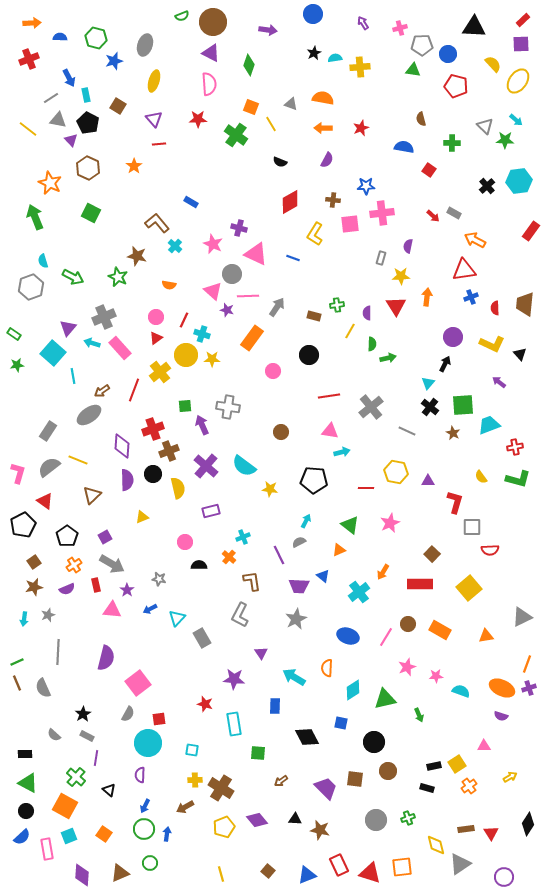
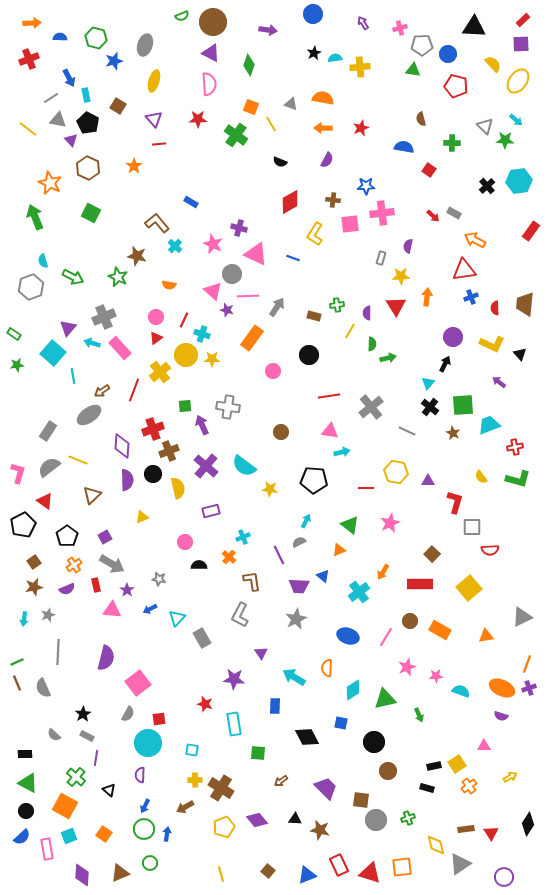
brown circle at (408, 624): moved 2 px right, 3 px up
brown square at (355, 779): moved 6 px right, 21 px down
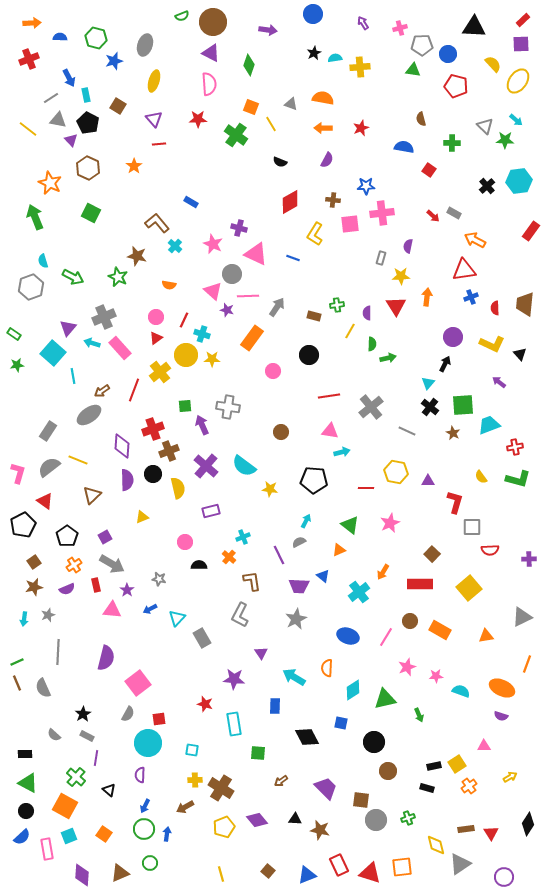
purple cross at (529, 688): moved 129 px up; rotated 16 degrees clockwise
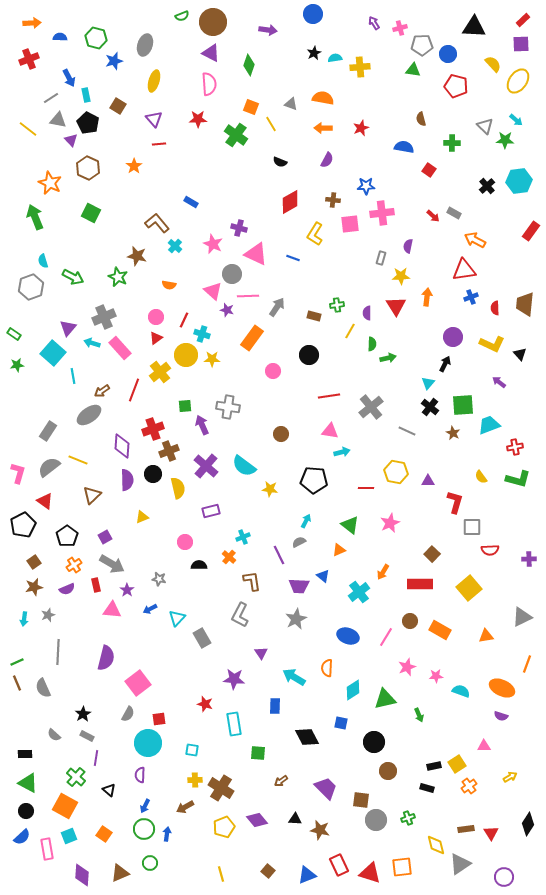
purple arrow at (363, 23): moved 11 px right
brown circle at (281, 432): moved 2 px down
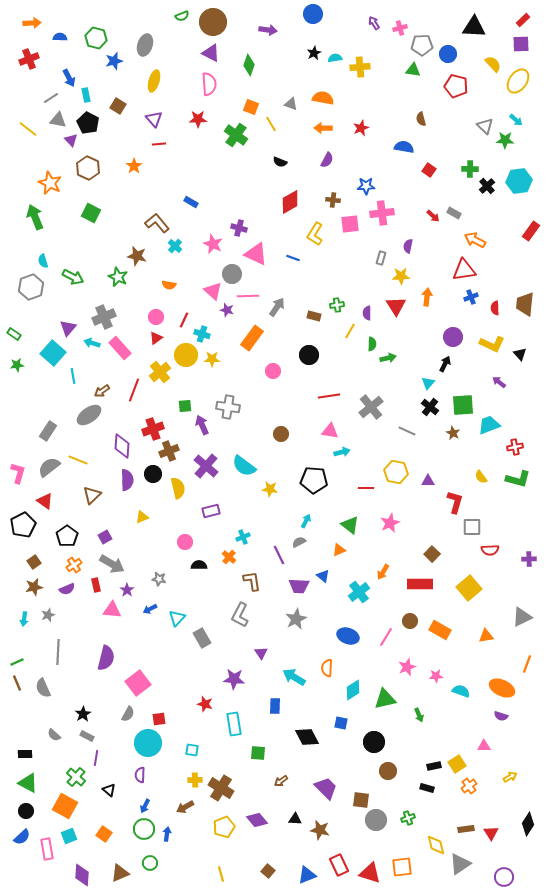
green cross at (452, 143): moved 18 px right, 26 px down
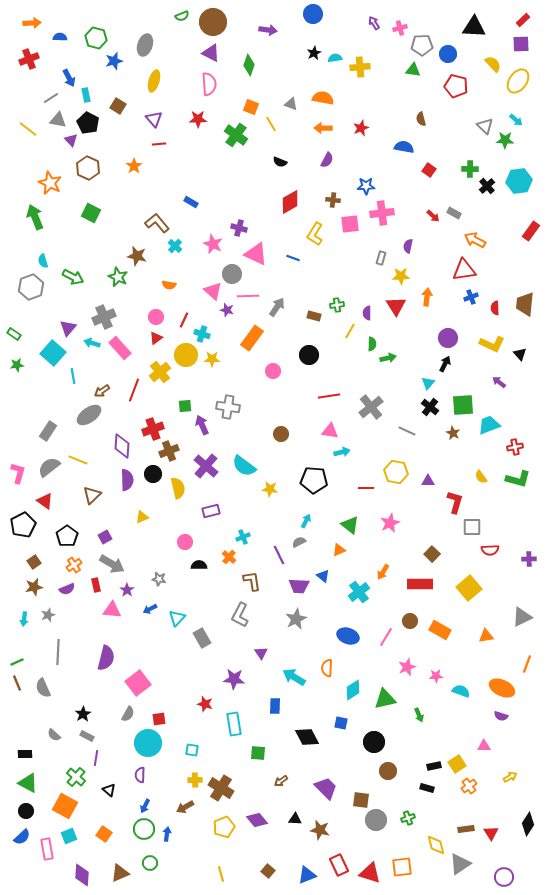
purple circle at (453, 337): moved 5 px left, 1 px down
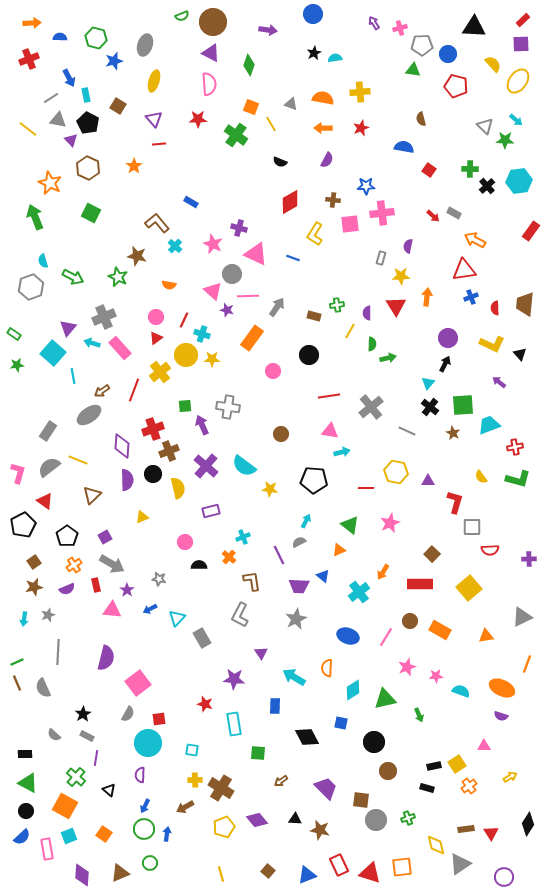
yellow cross at (360, 67): moved 25 px down
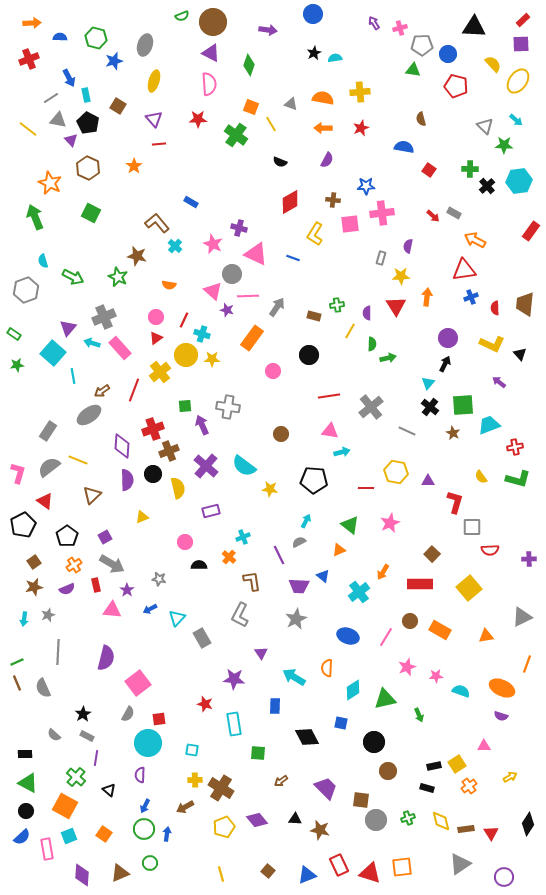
green star at (505, 140): moved 1 px left, 5 px down
gray hexagon at (31, 287): moved 5 px left, 3 px down
yellow diamond at (436, 845): moved 5 px right, 24 px up
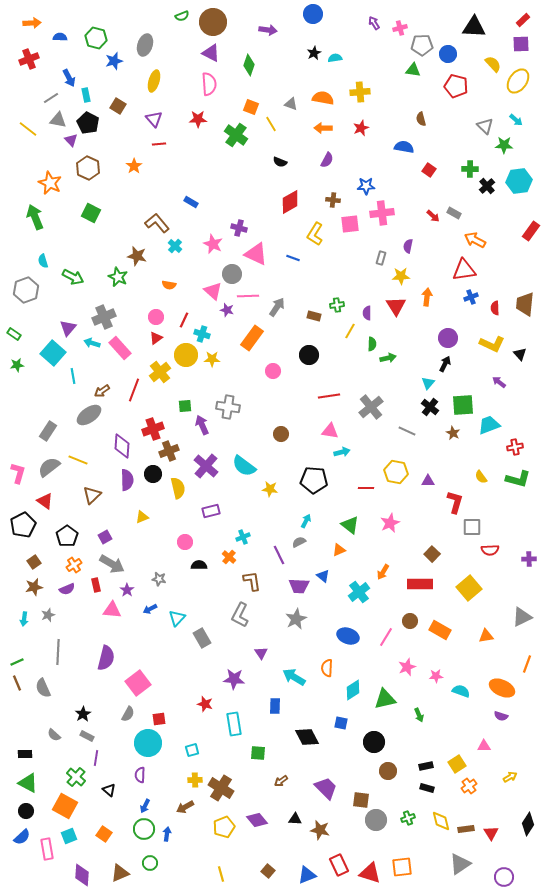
cyan square at (192, 750): rotated 24 degrees counterclockwise
black rectangle at (434, 766): moved 8 px left
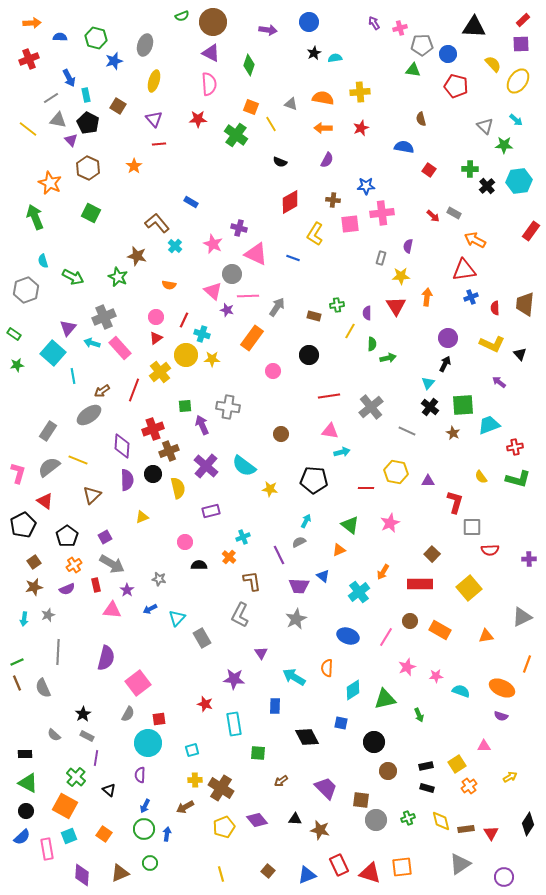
blue circle at (313, 14): moved 4 px left, 8 px down
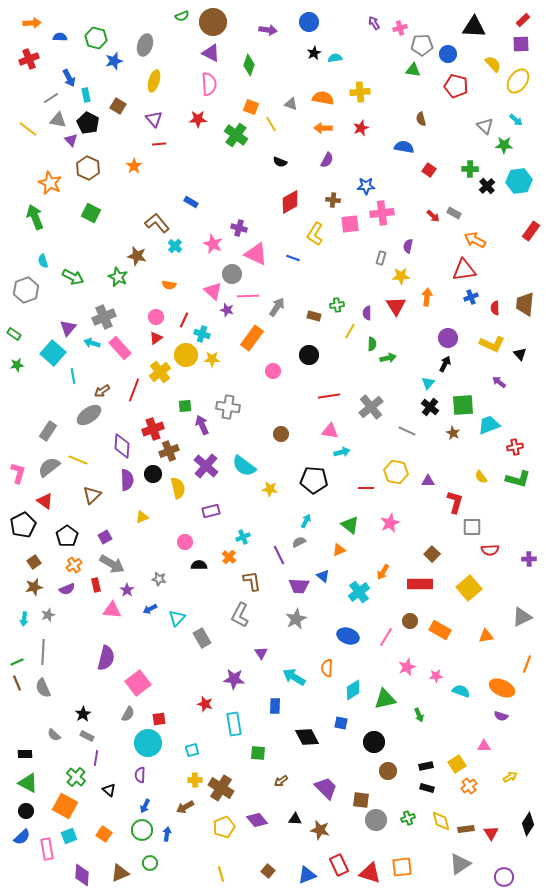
gray line at (58, 652): moved 15 px left
green circle at (144, 829): moved 2 px left, 1 px down
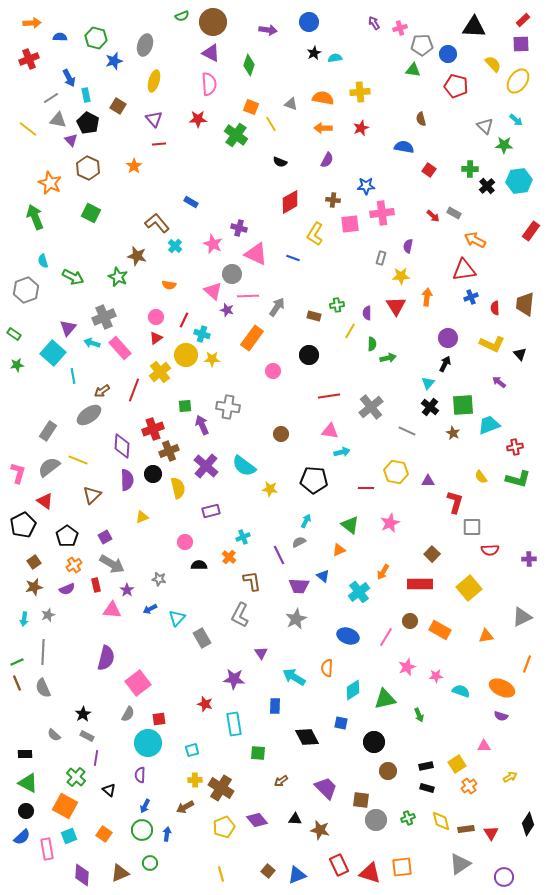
blue triangle at (307, 875): moved 10 px left
